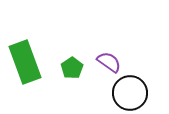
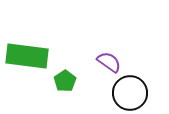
green rectangle: moved 2 px right, 6 px up; rotated 63 degrees counterclockwise
green pentagon: moved 7 px left, 13 px down
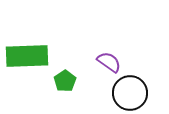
green rectangle: rotated 9 degrees counterclockwise
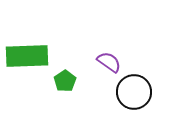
black circle: moved 4 px right, 1 px up
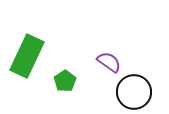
green rectangle: rotated 63 degrees counterclockwise
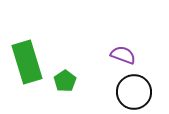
green rectangle: moved 6 px down; rotated 42 degrees counterclockwise
purple semicircle: moved 14 px right, 7 px up; rotated 15 degrees counterclockwise
